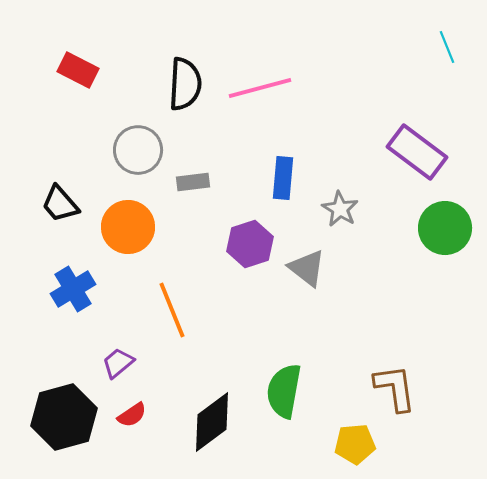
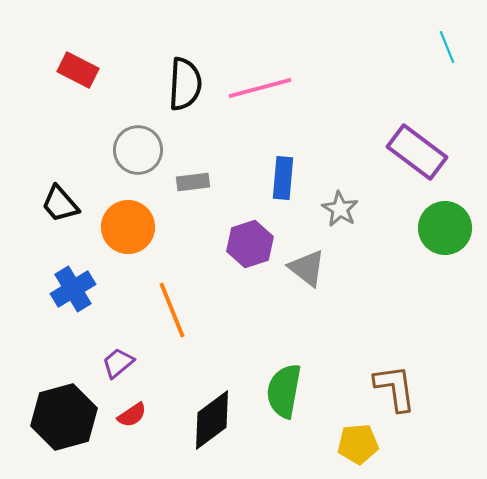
black diamond: moved 2 px up
yellow pentagon: moved 3 px right
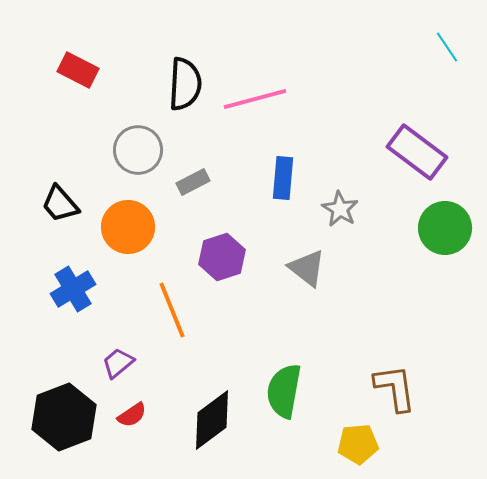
cyan line: rotated 12 degrees counterclockwise
pink line: moved 5 px left, 11 px down
gray rectangle: rotated 20 degrees counterclockwise
purple hexagon: moved 28 px left, 13 px down
black hexagon: rotated 6 degrees counterclockwise
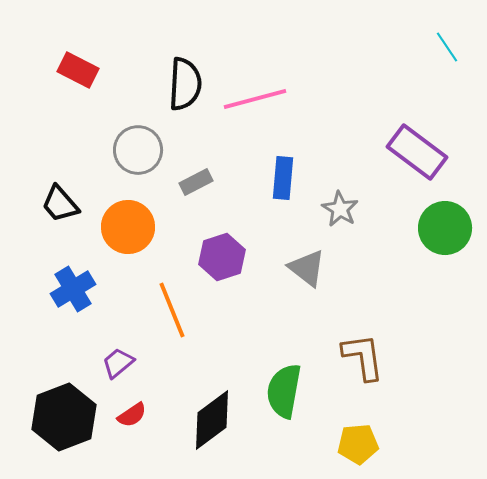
gray rectangle: moved 3 px right
brown L-shape: moved 32 px left, 31 px up
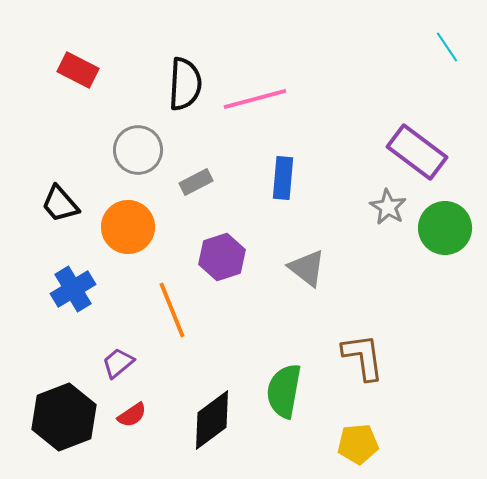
gray star: moved 48 px right, 2 px up
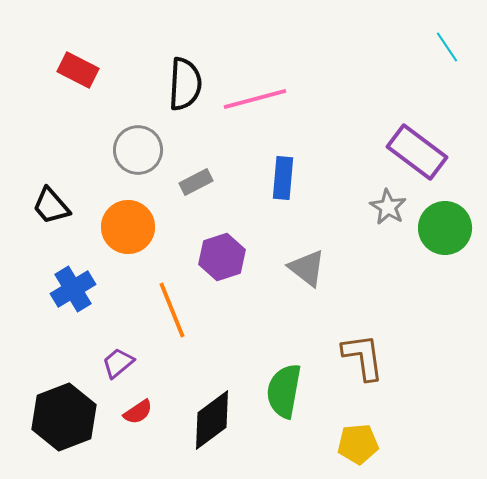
black trapezoid: moved 9 px left, 2 px down
red semicircle: moved 6 px right, 3 px up
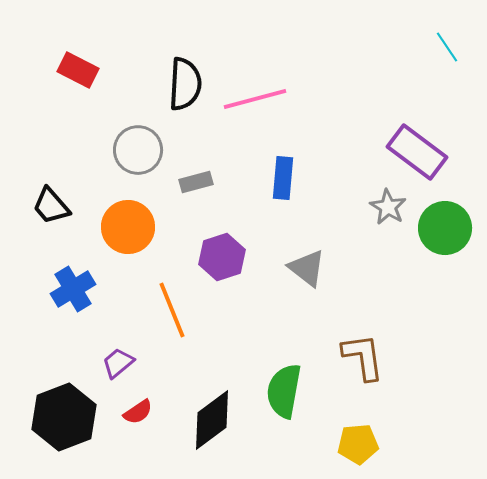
gray rectangle: rotated 12 degrees clockwise
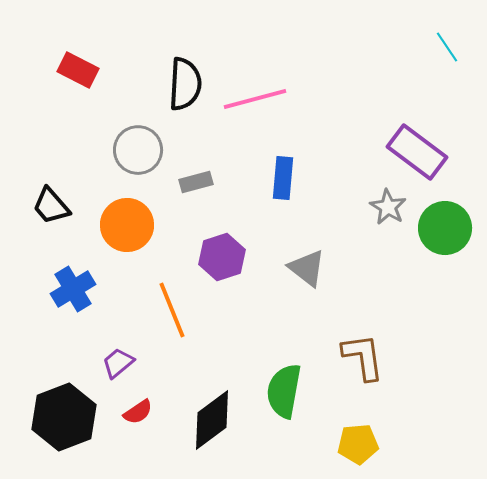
orange circle: moved 1 px left, 2 px up
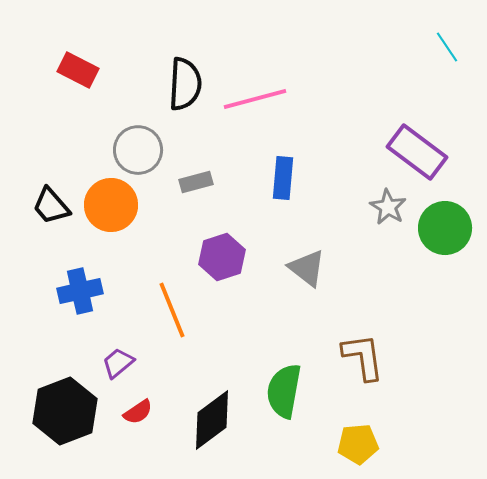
orange circle: moved 16 px left, 20 px up
blue cross: moved 7 px right, 2 px down; rotated 18 degrees clockwise
black hexagon: moved 1 px right, 6 px up
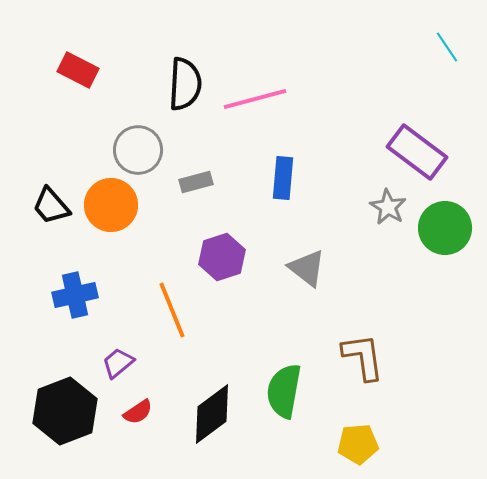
blue cross: moved 5 px left, 4 px down
black diamond: moved 6 px up
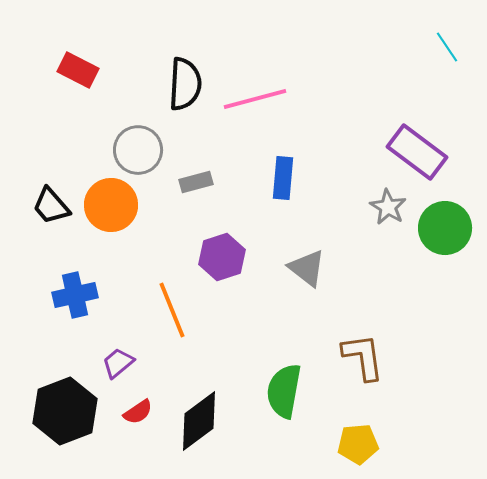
black diamond: moved 13 px left, 7 px down
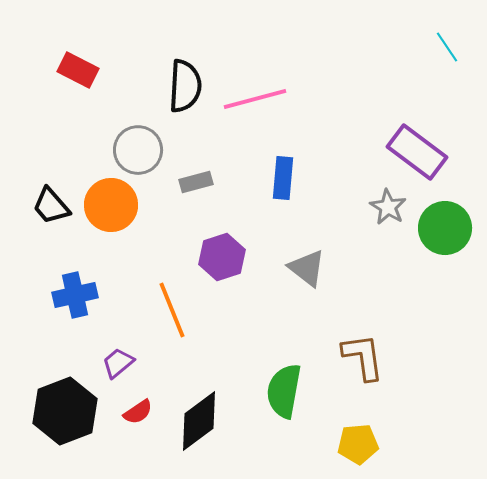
black semicircle: moved 2 px down
